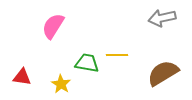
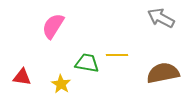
gray arrow: moved 1 px left; rotated 40 degrees clockwise
brown semicircle: rotated 20 degrees clockwise
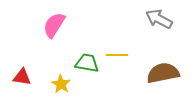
gray arrow: moved 2 px left, 1 px down
pink semicircle: moved 1 px right, 1 px up
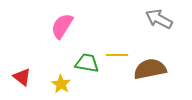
pink semicircle: moved 8 px right, 1 px down
brown semicircle: moved 13 px left, 4 px up
red triangle: rotated 30 degrees clockwise
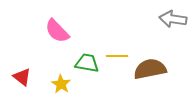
gray arrow: moved 14 px right; rotated 20 degrees counterclockwise
pink semicircle: moved 5 px left, 5 px down; rotated 76 degrees counterclockwise
yellow line: moved 1 px down
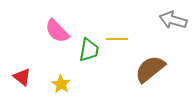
gray arrow: moved 1 px down; rotated 8 degrees clockwise
yellow line: moved 17 px up
green trapezoid: moved 2 px right, 13 px up; rotated 90 degrees clockwise
brown semicircle: rotated 28 degrees counterclockwise
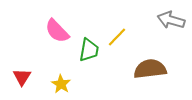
gray arrow: moved 2 px left
yellow line: moved 2 px up; rotated 45 degrees counterclockwise
brown semicircle: rotated 32 degrees clockwise
red triangle: rotated 24 degrees clockwise
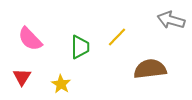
pink semicircle: moved 27 px left, 8 px down
green trapezoid: moved 9 px left, 3 px up; rotated 10 degrees counterclockwise
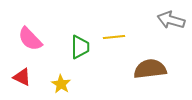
yellow line: moved 3 px left; rotated 40 degrees clockwise
red triangle: rotated 36 degrees counterclockwise
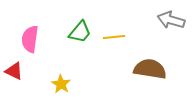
pink semicircle: rotated 52 degrees clockwise
green trapezoid: moved 15 px up; rotated 40 degrees clockwise
brown semicircle: rotated 16 degrees clockwise
red triangle: moved 8 px left, 6 px up
